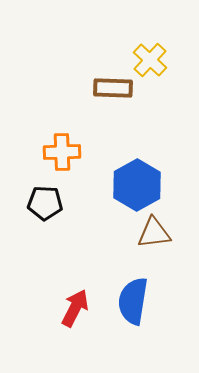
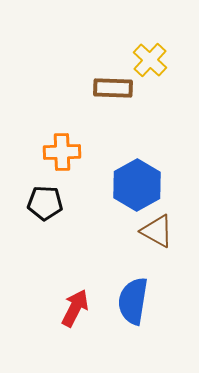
brown triangle: moved 3 px right, 2 px up; rotated 36 degrees clockwise
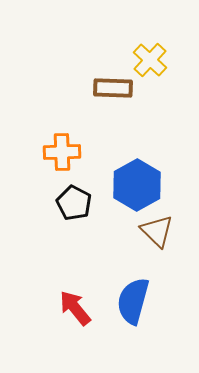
black pentagon: moved 29 px right; rotated 24 degrees clockwise
brown triangle: rotated 15 degrees clockwise
blue semicircle: rotated 6 degrees clockwise
red arrow: rotated 66 degrees counterclockwise
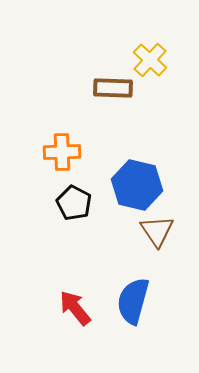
blue hexagon: rotated 18 degrees counterclockwise
brown triangle: rotated 12 degrees clockwise
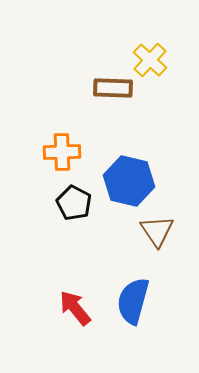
blue hexagon: moved 8 px left, 4 px up
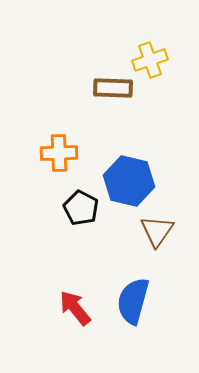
yellow cross: rotated 28 degrees clockwise
orange cross: moved 3 px left, 1 px down
black pentagon: moved 7 px right, 5 px down
brown triangle: rotated 9 degrees clockwise
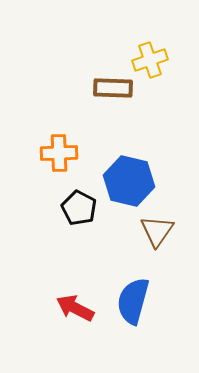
black pentagon: moved 2 px left
red arrow: rotated 24 degrees counterclockwise
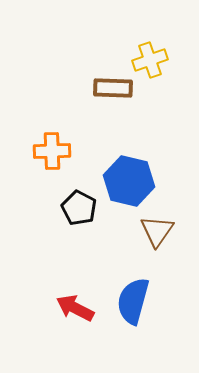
orange cross: moved 7 px left, 2 px up
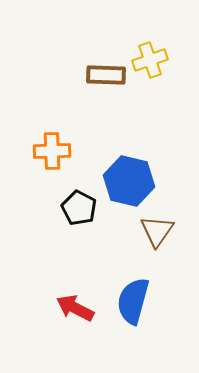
brown rectangle: moved 7 px left, 13 px up
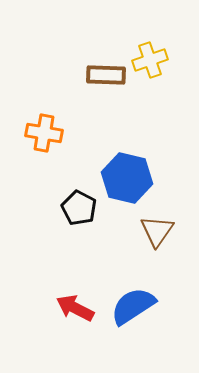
orange cross: moved 8 px left, 18 px up; rotated 12 degrees clockwise
blue hexagon: moved 2 px left, 3 px up
blue semicircle: moved 5 px down; rotated 42 degrees clockwise
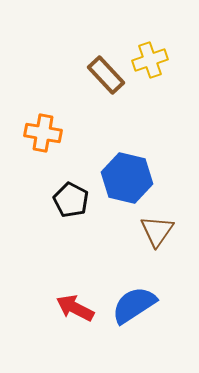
brown rectangle: rotated 45 degrees clockwise
orange cross: moved 1 px left
black pentagon: moved 8 px left, 8 px up
blue semicircle: moved 1 px right, 1 px up
